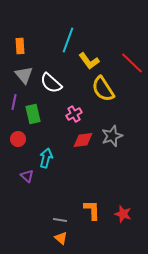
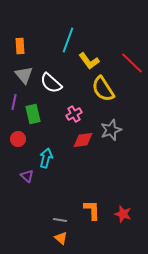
gray star: moved 1 px left, 6 px up
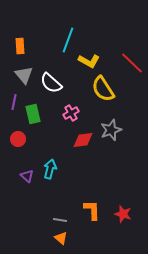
yellow L-shape: rotated 25 degrees counterclockwise
pink cross: moved 3 px left, 1 px up
cyan arrow: moved 4 px right, 11 px down
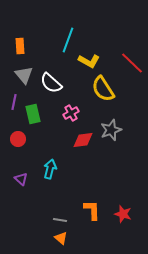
purple triangle: moved 6 px left, 3 px down
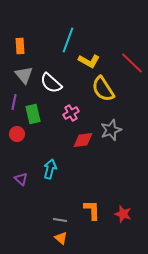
red circle: moved 1 px left, 5 px up
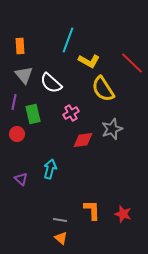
gray star: moved 1 px right, 1 px up
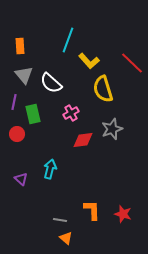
yellow L-shape: rotated 20 degrees clockwise
yellow semicircle: rotated 16 degrees clockwise
orange triangle: moved 5 px right
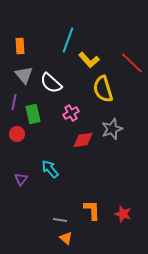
yellow L-shape: moved 1 px up
cyan arrow: rotated 54 degrees counterclockwise
purple triangle: rotated 24 degrees clockwise
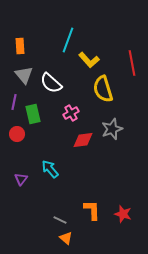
red line: rotated 35 degrees clockwise
gray line: rotated 16 degrees clockwise
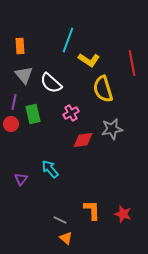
yellow L-shape: rotated 15 degrees counterclockwise
gray star: rotated 10 degrees clockwise
red circle: moved 6 px left, 10 px up
